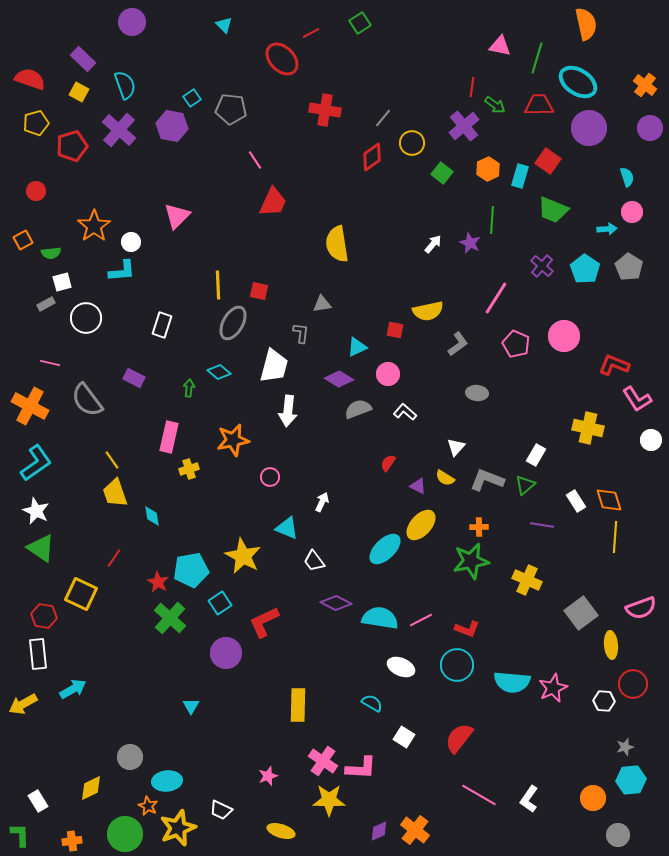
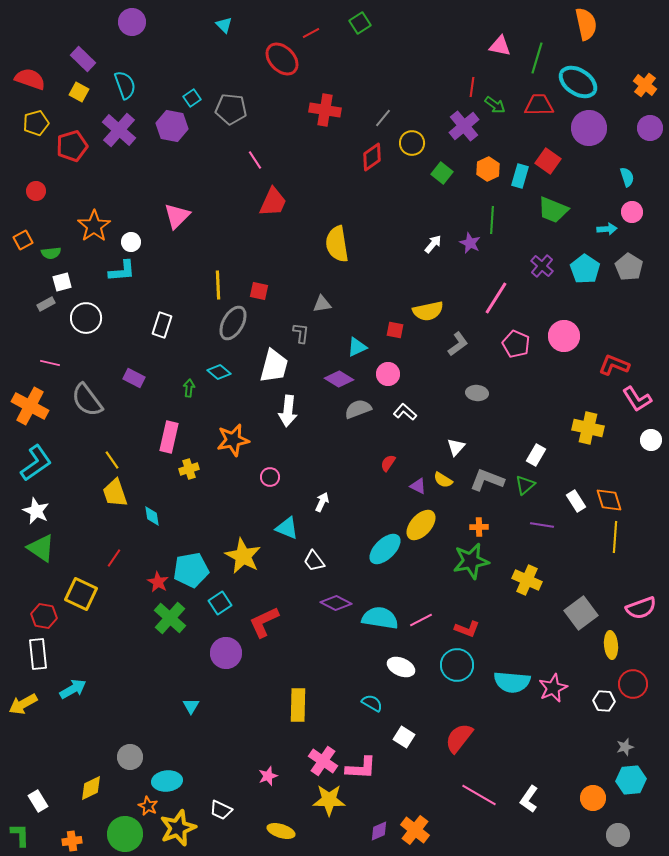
yellow semicircle at (445, 478): moved 2 px left, 2 px down
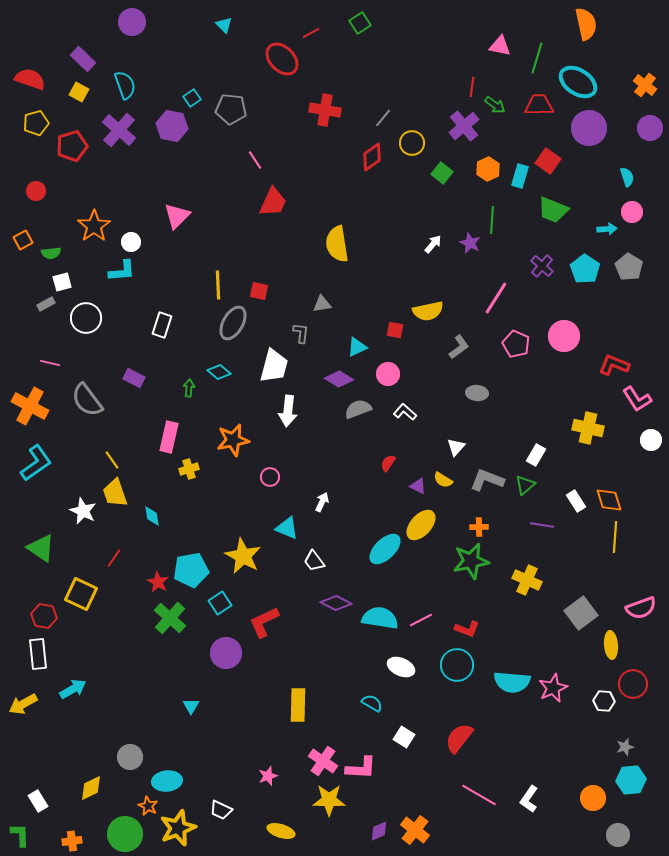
gray L-shape at (458, 344): moved 1 px right, 3 px down
white star at (36, 511): moved 47 px right
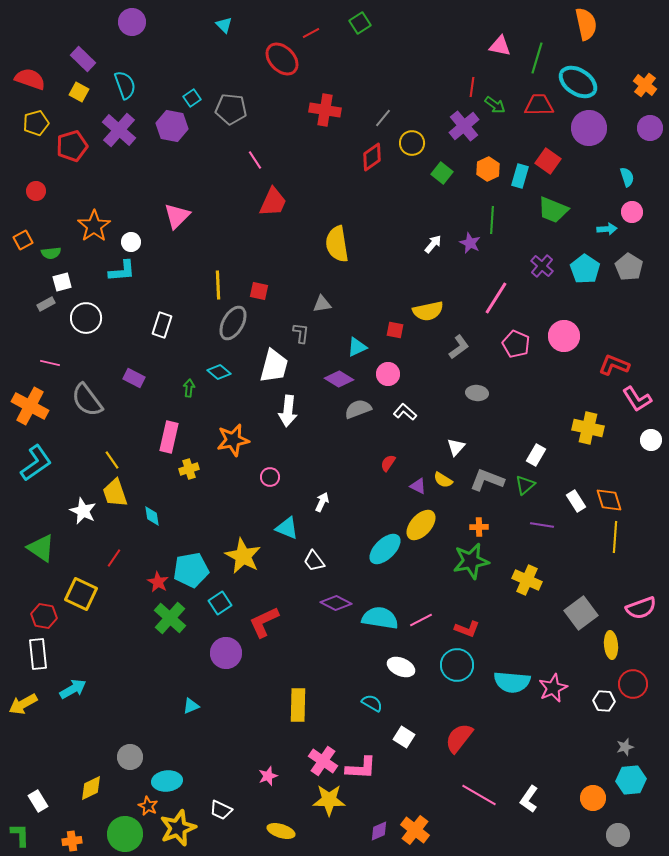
cyan triangle at (191, 706): rotated 36 degrees clockwise
